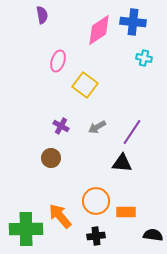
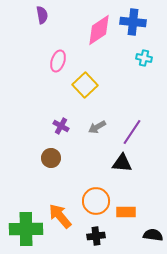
yellow square: rotated 10 degrees clockwise
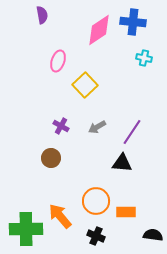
black cross: rotated 30 degrees clockwise
